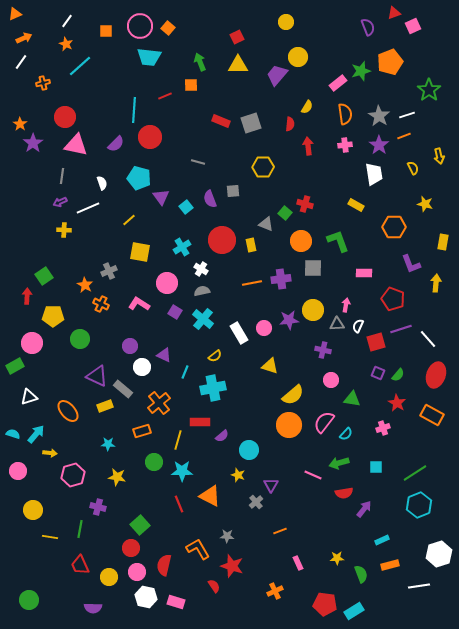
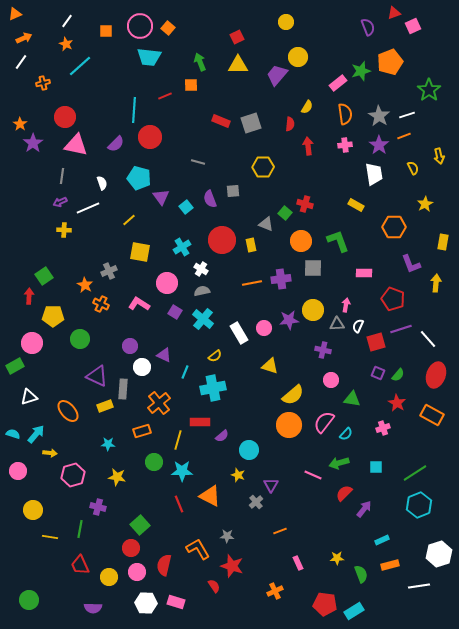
yellow star at (425, 204): rotated 28 degrees clockwise
red arrow at (27, 296): moved 2 px right
gray rectangle at (123, 389): rotated 54 degrees clockwise
red semicircle at (344, 493): rotated 144 degrees clockwise
white hexagon at (146, 597): moved 6 px down; rotated 10 degrees counterclockwise
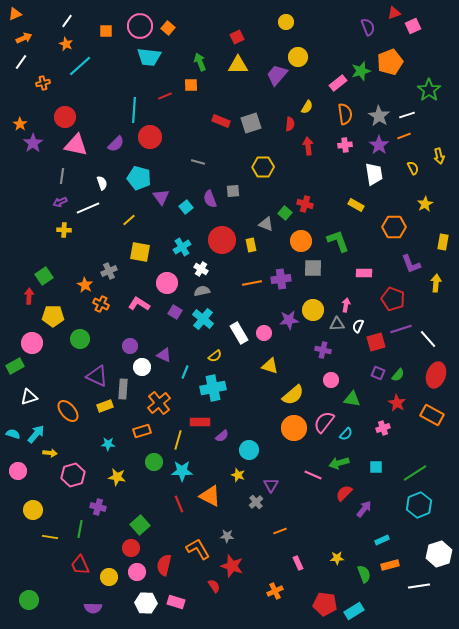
pink circle at (264, 328): moved 5 px down
orange circle at (289, 425): moved 5 px right, 3 px down
green semicircle at (361, 574): moved 3 px right
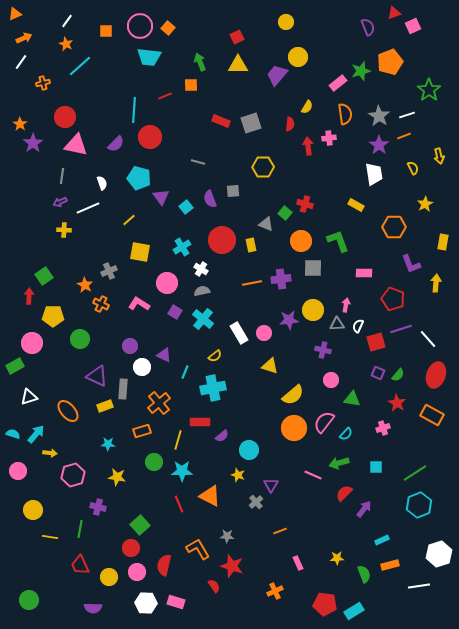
pink cross at (345, 145): moved 16 px left, 7 px up
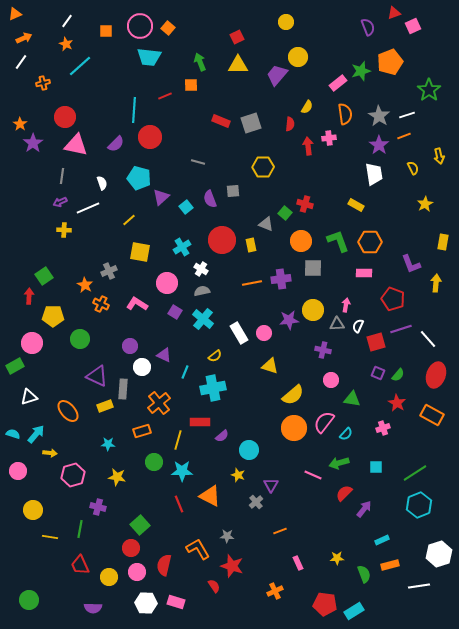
purple triangle at (161, 197): rotated 24 degrees clockwise
orange hexagon at (394, 227): moved 24 px left, 15 px down
pink L-shape at (139, 304): moved 2 px left
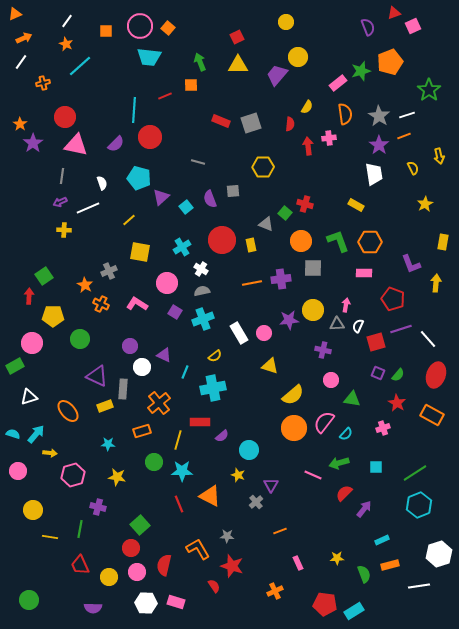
cyan cross at (203, 319): rotated 30 degrees clockwise
